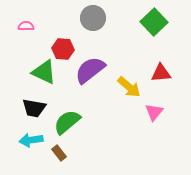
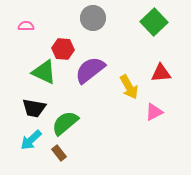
yellow arrow: rotated 20 degrees clockwise
pink triangle: rotated 24 degrees clockwise
green semicircle: moved 2 px left, 1 px down
cyan arrow: rotated 35 degrees counterclockwise
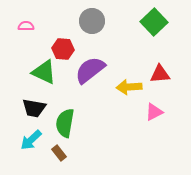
gray circle: moved 1 px left, 3 px down
red triangle: moved 1 px left, 1 px down
yellow arrow: rotated 115 degrees clockwise
green semicircle: rotated 40 degrees counterclockwise
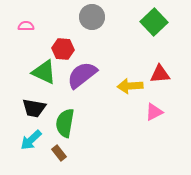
gray circle: moved 4 px up
purple semicircle: moved 8 px left, 5 px down
yellow arrow: moved 1 px right, 1 px up
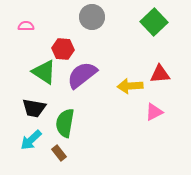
green triangle: rotated 8 degrees clockwise
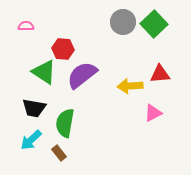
gray circle: moved 31 px right, 5 px down
green square: moved 2 px down
pink triangle: moved 1 px left, 1 px down
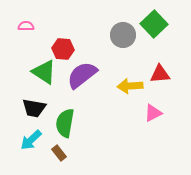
gray circle: moved 13 px down
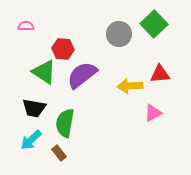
gray circle: moved 4 px left, 1 px up
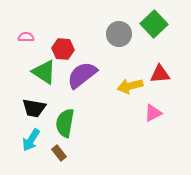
pink semicircle: moved 11 px down
yellow arrow: rotated 10 degrees counterclockwise
cyan arrow: rotated 15 degrees counterclockwise
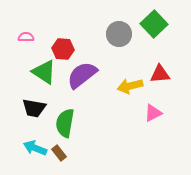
cyan arrow: moved 4 px right, 8 px down; rotated 80 degrees clockwise
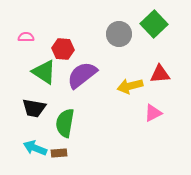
brown rectangle: rotated 56 degrees counterclockwise
